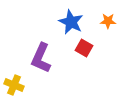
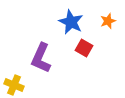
orange star: rotated 21 degrees counterclockwise
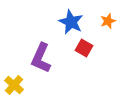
yellow cross: rotated 18 degrees clockwise
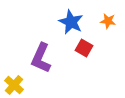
orange star: rotated 28 degrees clockwise
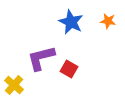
red square: moved 15 px left, 21 px down
purple L-shape: rotated 52 degrees clockwise
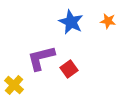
red square: rotated 24 degrees clockwise
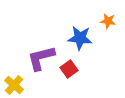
blue star: moved 9 px right, 16 px down; rotated 20 degrees counterclockwise
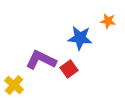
purple L-shape: moved 2 px down; rotated 40 degrees clockwise
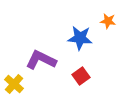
red square: moved 12 px right, 7 px down
yellow cross: moved 1 px up
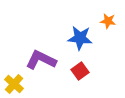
red square: moved 1 px left, 5 px up
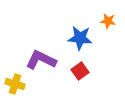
yellow cross: moved 1 px right; rotated 24 degrees counterclockwise
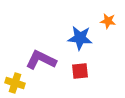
red square: rotated 30 degrees clockwise
yellow cross: moved 1 px up
